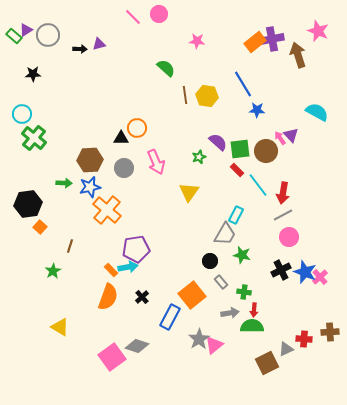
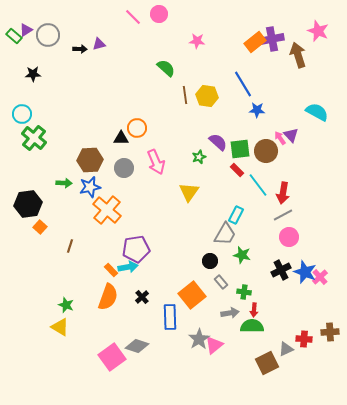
green star at (53, 271): moved 13 px right, 34 px down; rotated 21 degrees counterclockwise
blue rectangle at (170, 317): rotated 30 degrees counterclockwise
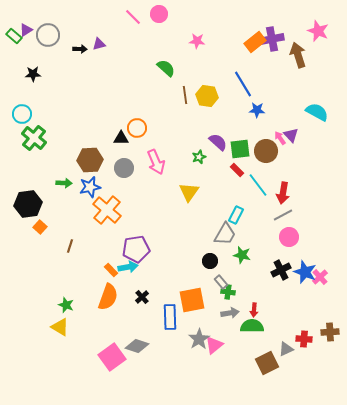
green cross at (244, 292): moved 16 px left
orange square at (192, 295): moved 5 px down; rotated 28 degrees clockwise
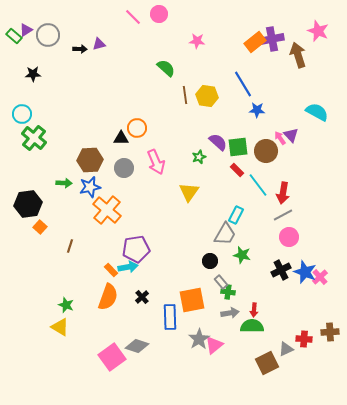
green square at (240, 149): moved 2 px left, 2 px up
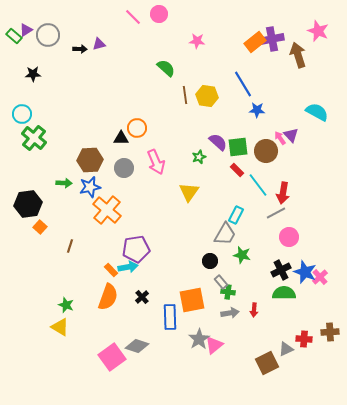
gray line at (283, 215): moved 7 px left, 2 px up
green semicircle at (252, 326): moved 32 px right, 33 px up
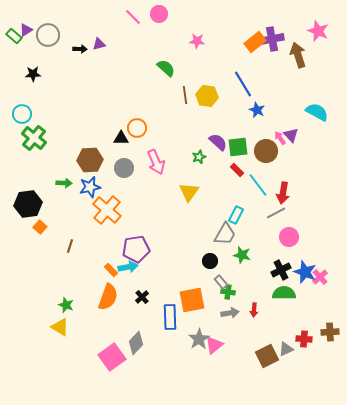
blue star at (257, 110): rotated 21 degrees clockwise
gray diamond at (137, 346): moved 1 px left, 3 px up; rotated 65 degrees counterclockwise
brown square at (267, 363): moved 7 px up
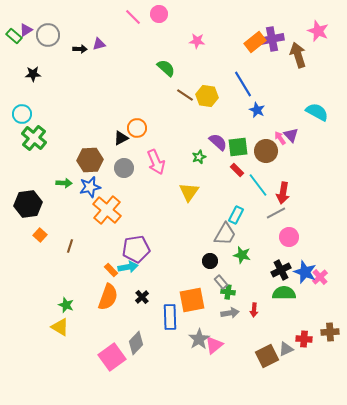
brown line at (185, 95): rotated 48 degrees counterclockwise
black triangle at (121, 138): rotated 28 degrees counterclockwise
orange square at (40, 227): moved 8 px down
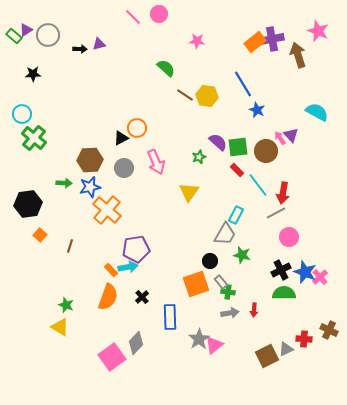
orange square at (192, 300): moved 4 px right, 16 px up; rotated 8 degrees counterclockwise
brown cross at (330, 332): moved 1 px left, 2 px up; rotated 30 degrees clockwise
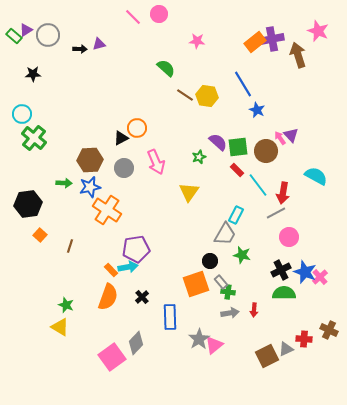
cyan semicircle at (317, 112): moved 1 px left, 64 px down
orange cross at (107, 210): rotated 8 degrees counterclockwise
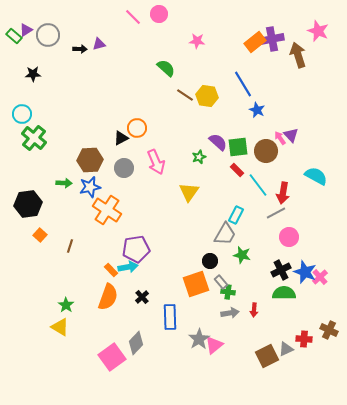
green star at (66, 305): rotated 14 degrees clockwise
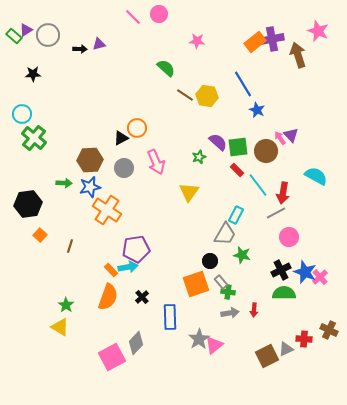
pink square at (112, 357): rotated 8 degrees clockwise
